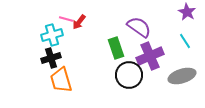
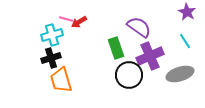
red arrow: rotated 21 degrees clockwise
gray ellipse: moved 2 px left, 2 px up
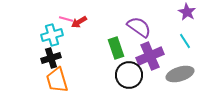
orange trapezoid: moved 4 px left
